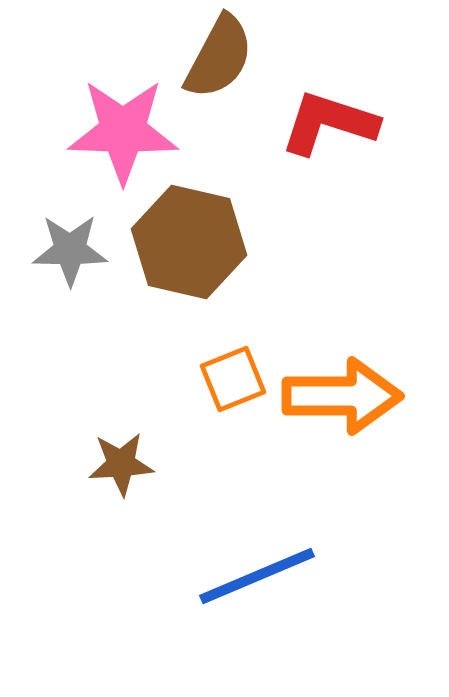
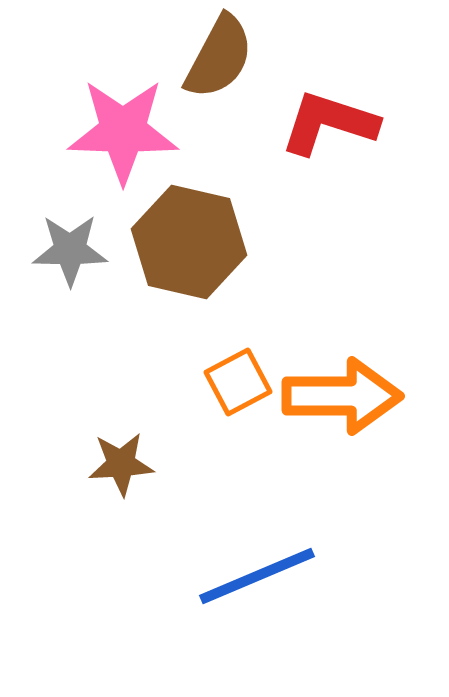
orange square: moved 5 px right, 3 px down; rotated 6 degrees counterclockwise
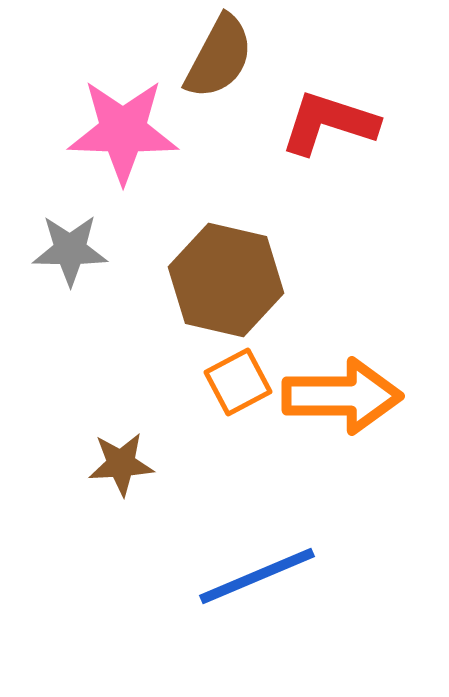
brown hexagon: moved 37 px right, 38 px down
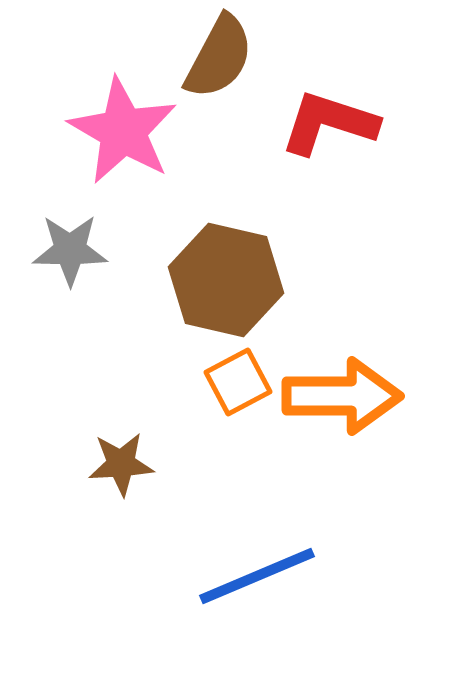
pink star: rotated 28 degrees clockwise
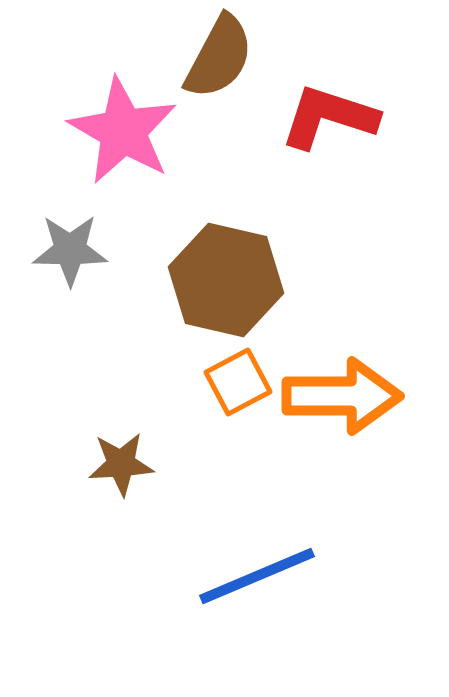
red L-shape: moved 6 px up
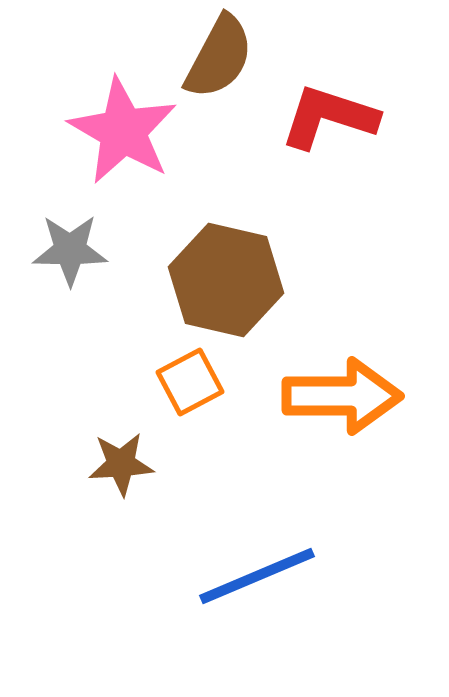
orange square: moved 48 px left
